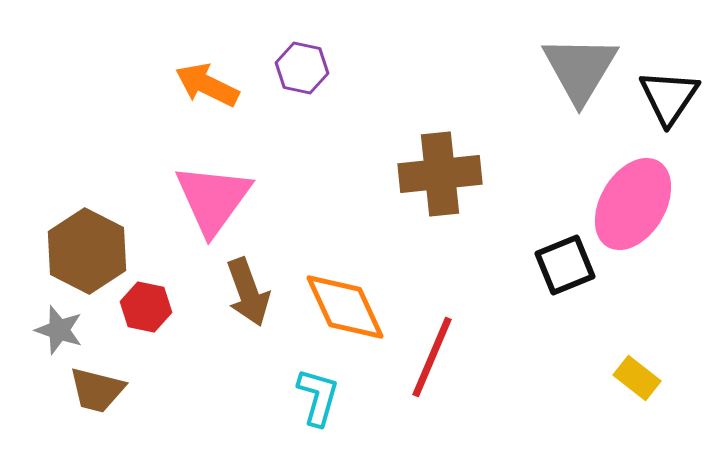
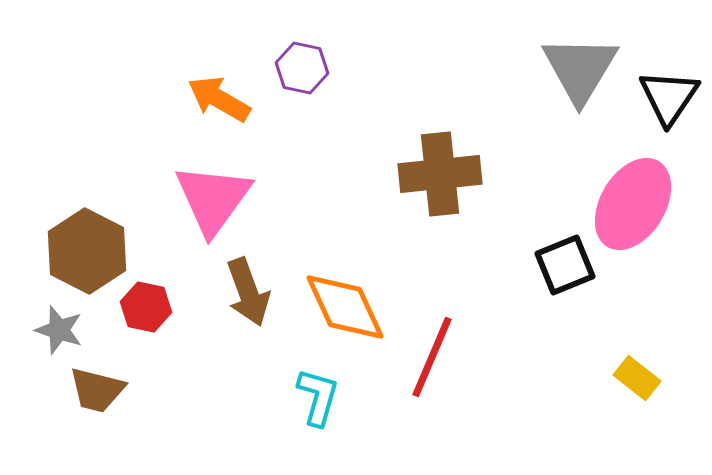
orange arrow: moved 12 px right, 14 px down; rotated 4 degrees clockwise
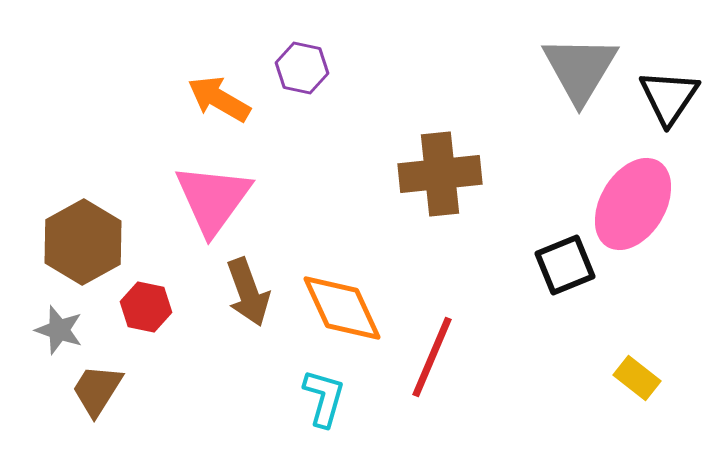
brown hexagon: moved 4 px left, 9 px up; rotated 4 degrees clockwise
orange diamond: moved 3 px left, 1 px down
brown trapezoid: rotated 108 degrees clockwise
cyan L-shape: moved 6 px right, 1 px down
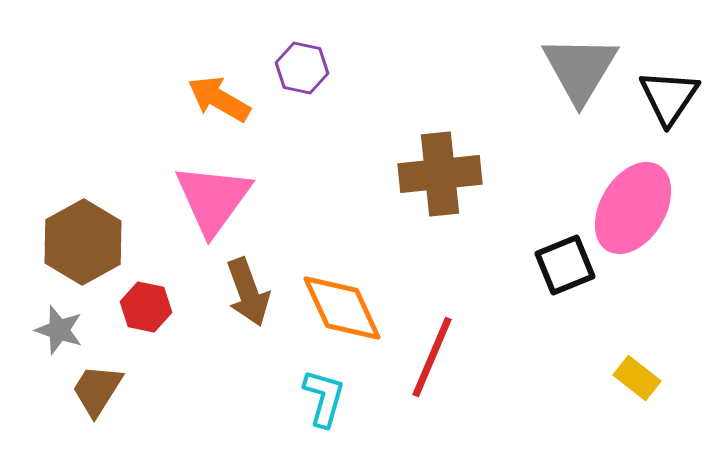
pink ellipse: moved 4 px down
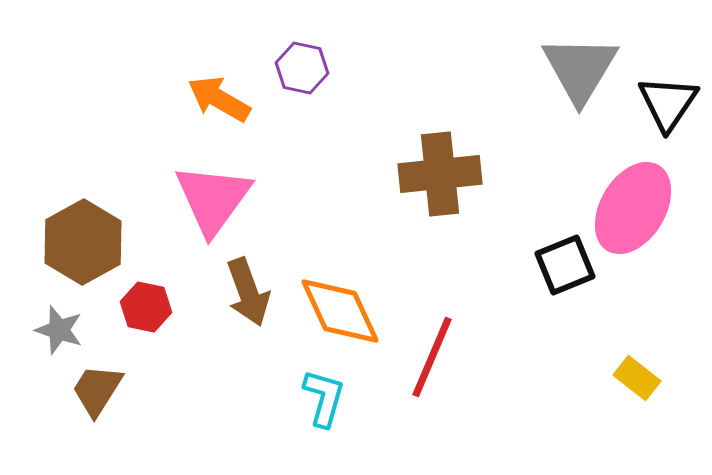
black triangle: moved 1 px left, 6 px down
orange diamond: moved 2 px left, 3 px down
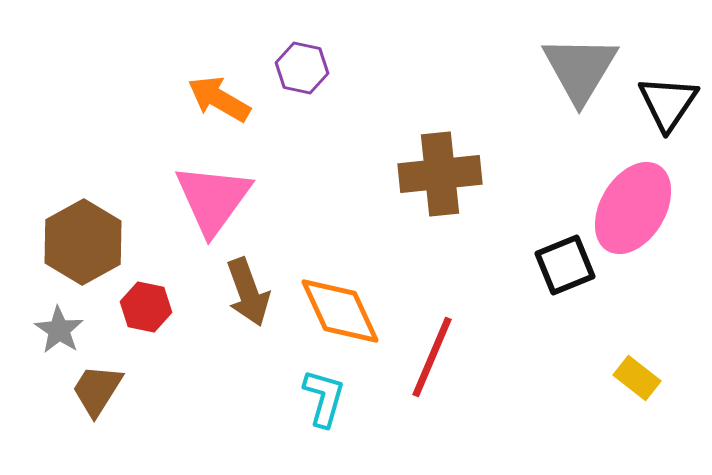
gray star: rotated 15 degrees clockwise
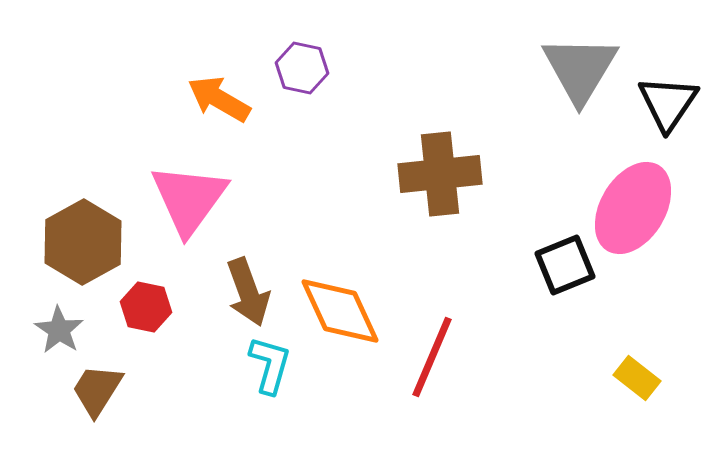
pink triangle: moved 24 px left
cyan L-shape: moved 54 px left, 33 px up
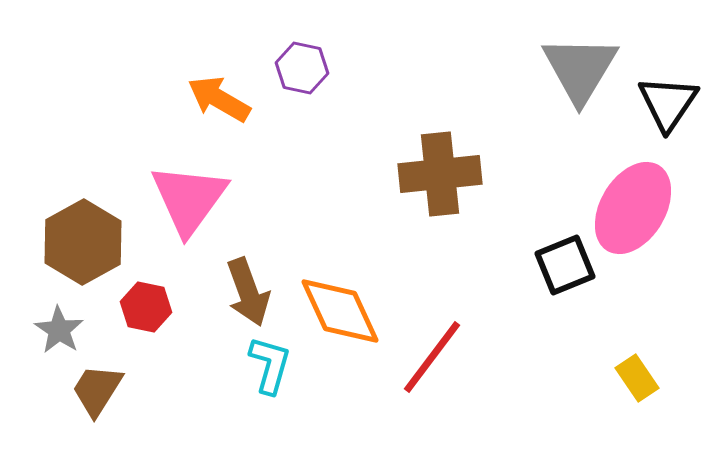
red line: rotated 14 degrees clockwise
yellow rectangle: rotated 18 degrees clockwise
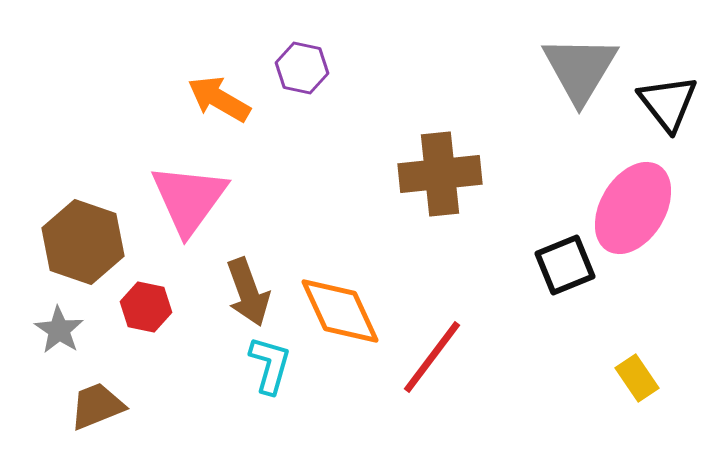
black triangle: rotated 12 degrees counterclockwise
brown hexagon: rotated 12 degrees counterclockwise
brown trapezoid: moved 16 px down; rotated 36 degrees clockwise
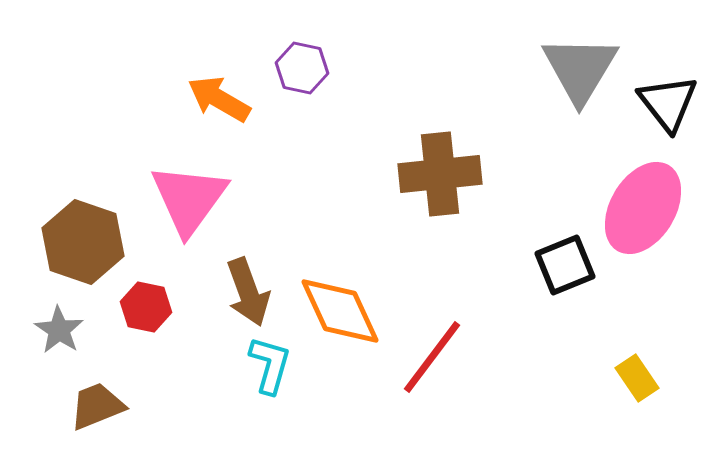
pink ellipse: moved 10 px right
